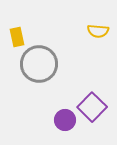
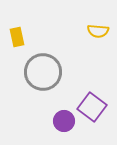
gray circle: moved 4 px right, 8 px down
purple square: rotated 8 degrees counterclockwise
purple circle: moved 1 px left, 1 px down
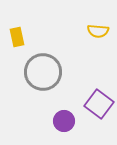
purple square: moved 7 px right, 3 px up
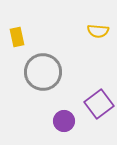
purple square: rotated 16 degrees clockwise
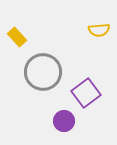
yellow semicircle: moved 1 px right, 1 px up; rotated 10 degrees counterclockwise
yellow rectangle: rotated 30 degrees counterclockwise
purple square: moved 13 px left, 11 px up
